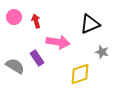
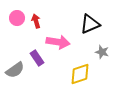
pink circle: moved 3 px right, 1 px down
gray semicircle: moved 4 px down; rotated 114 degrees clockwise
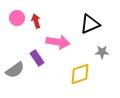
gray star: rotated 16 degrees counterclockwise
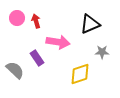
gray semicircle: rotated 102 degrees counterclockwise
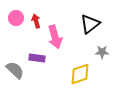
pink circle: moved 1 px left
black triangle: rotated 15 degrees counterclockwise
pink arrow: moved 3 px left, 5 px up; rotated 65 degrees clockwise
purple rectangle: rotated 49 degrees counterclockwise
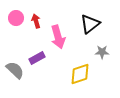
pink arrow: moved 3 px right
purple rectangle: rotated 35 degrees counterclockwise
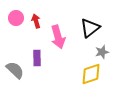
black triangle: moved 4 px down
gray star: rotated 16 degrees counterclockwise
purple rectangle: rotated 63 degrees counterclockwise
yellow diamond: moved 11 px right
